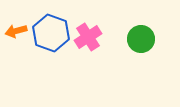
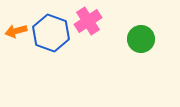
pink cross: moved 16 px up
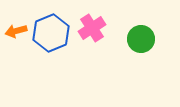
pink cross: moved 4 px right, 7 px down
blue hexagon: rotated 18 degrees clockwise
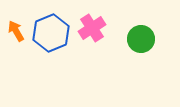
orange arrow: rotated 75 degrees clockwise
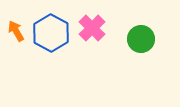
pink cross: rotated 12 degrees counterclockwise
blue hexagon: rotated 9 degrees counterclockwise
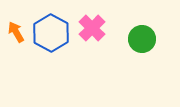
orange arrow: moved 1 px down
green circle: moved 1 px right
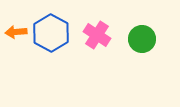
pink cross: moved 5 px right, 7 px down; rotated 12 degrees counterclockwise
orange arrow: rotated 65 degrees counterclockwise
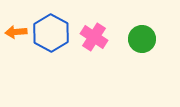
pink cross: moved 3 px left, 2 px down
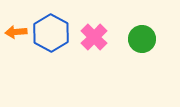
pink cross: rotated 12 degrees clockwise
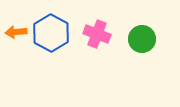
pink cross: moved 3 px right, 3 px up; rotated 24 degrees counterclockwise
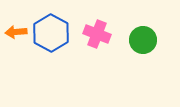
green circle: moved 1 px right, 1 px down
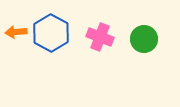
pink cross: moved 3 px right, 3 px down
green circle: moved 1 px right, 1 px up
